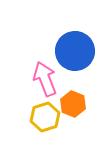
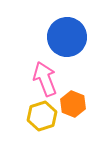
blue circle: moved 8 px left, 14 px up
yellow hexagon: moved 3 px left, 1 px up
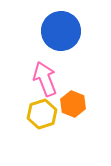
blue circle: moved 6 px left, 6 px up
yellow hexagon: moved 2 px up
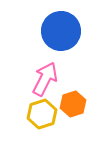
pink arrow: rotated 48 degrees clockwise
orange hexagon: rotated 20 degrees clockwise
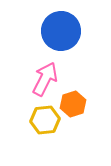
yellow hexagon: moved 3 px right, 6 px down; rotated 12 degrees clockwise
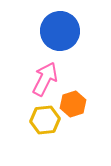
blue circle: moved 1 px left
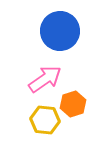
pink arrow: rotated 28 degrees clockwise
yellow hexagon: rotated 12 degrees clockwise
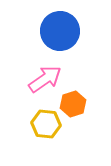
yellow hexagon: moved 1 px right, 4 px down
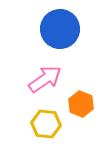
blue circle: moved 2 px up
orange hexagon: moved 8 px right; rotated 20 degrees counterclockwise
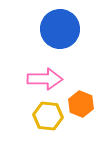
pink arrow: rotated 36 degrees clockwise
yellow hexagon: moved 2 px right, 8 px up
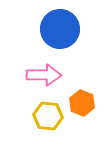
pink arrow: moved 1 px left, 4 px up
orange hexagon: moved 1 px right, 1 px up
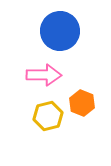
blue circle: moved 2 px down
yellow hexagon: rotated 20 degrees counterclockwise
